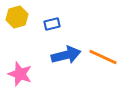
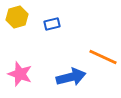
blue arrow: moved 5 px right, 22 px down
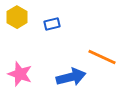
yellow hexagon: rotated 15 degrees counterclockwise
orange line: moved 1 px left
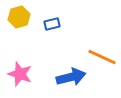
yellow hexagon: moved 2 px right; rotated 15 degrees clockwise
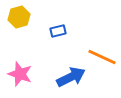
blue rectangle: moved 6 px right, 7 px down
blue arrow: rotated 12 degrees counterclockwise
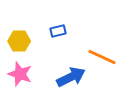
yellow hexagon: moved 24 px down; rotated 15 degrees clockwise
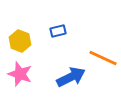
yellow hexagon: moved 1 px right; rotated 20 degrees clockwise
orange line: moved 1 px right, 1 px down
